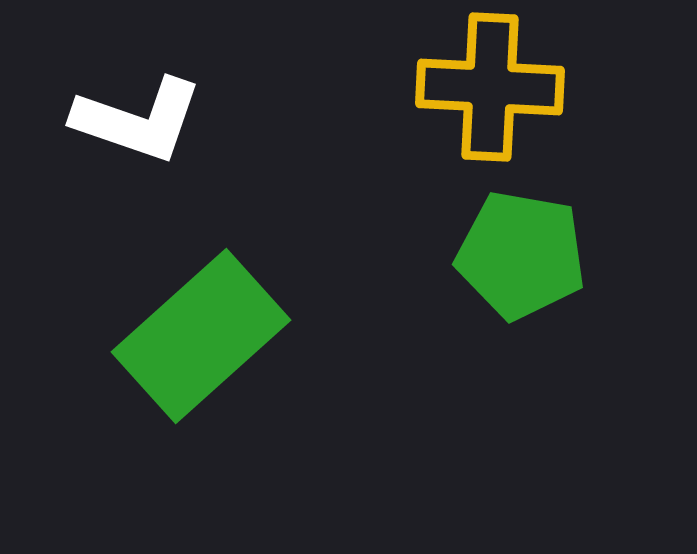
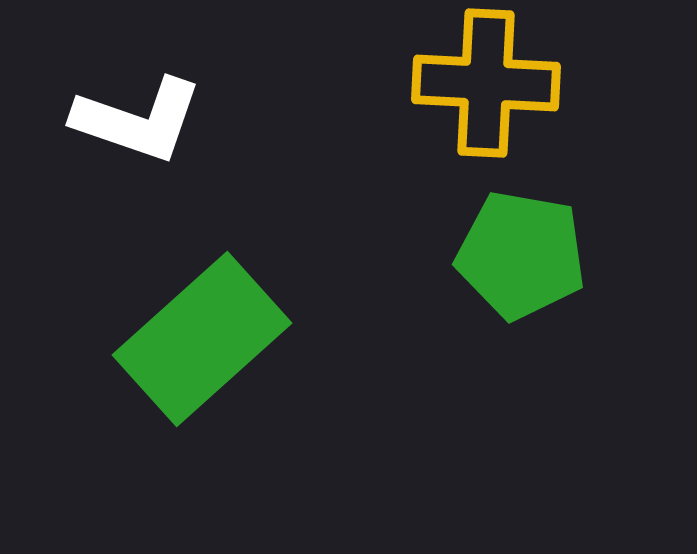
yellow cross: moved 4 px left, 4 px up
green rectangle: moved 1 px right, 3 px down
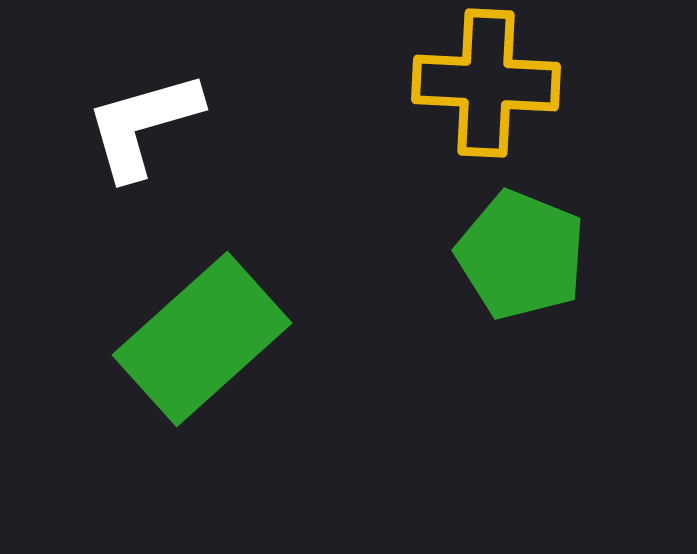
white L-shape: moved 5 px right, 5 px down; rotated 145 degrees clockwise
green pentagon: rotated 12 degrees clockwise
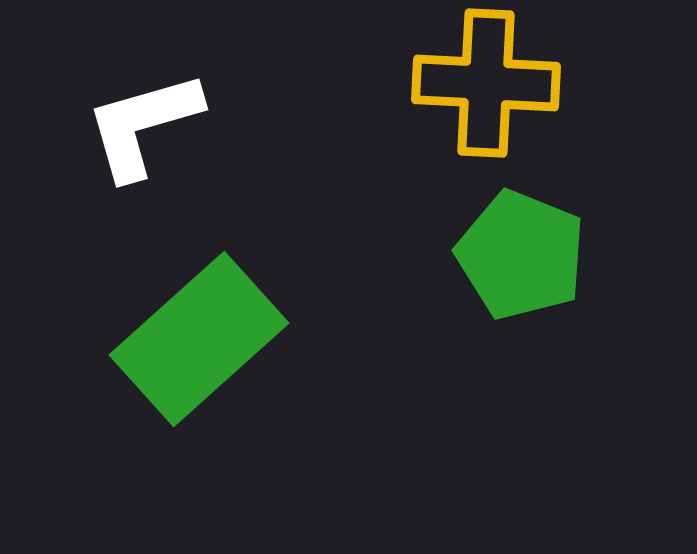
green rectangle: moved 3 px left
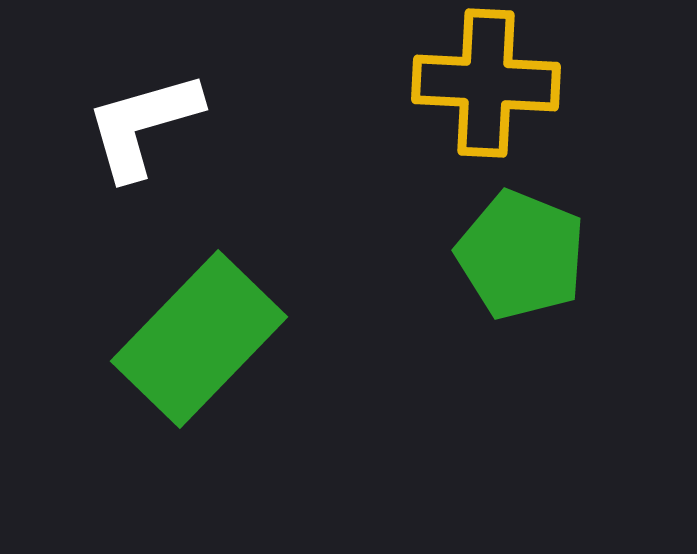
green rectangle: rotated 4 degrees counterclockwise
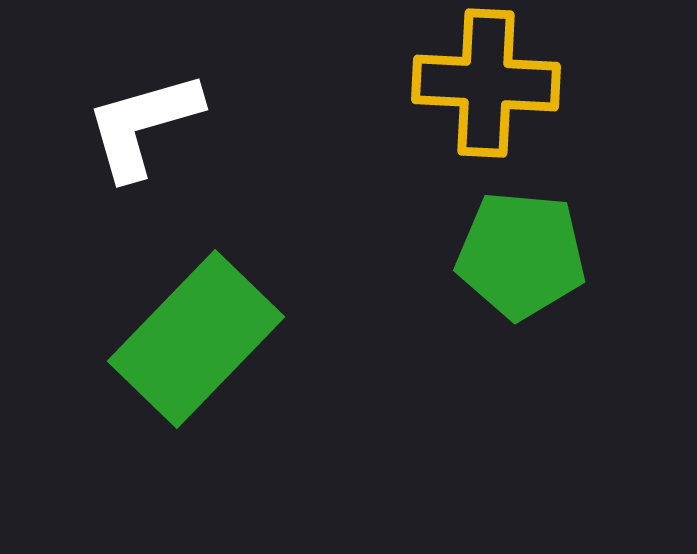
green pentagon: rotated 17 degrees counterclockwise
green rectangle: moved 3 px left
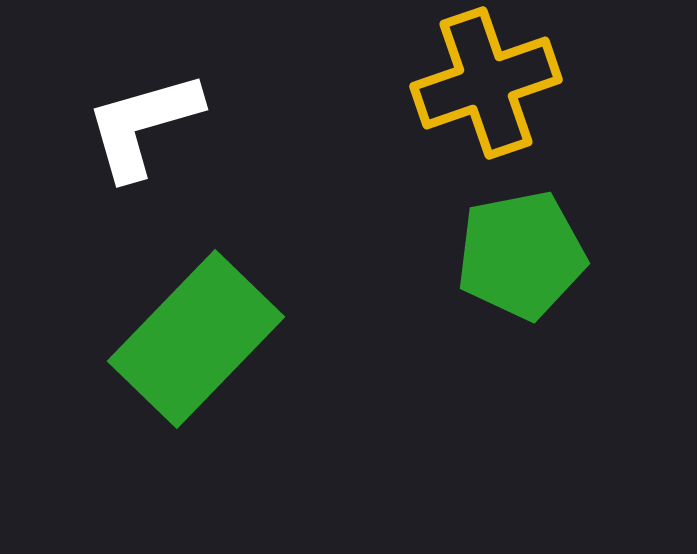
yellow cross: rotated 22 degrees counterclockwise
green pentagon: rotated 16 degrees counterclockwise
